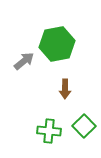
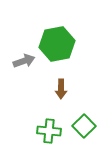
gray arrow: rotated 20 degrees clockwise
brown arrow: moved 4 px left
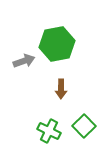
green cross: rotated 20 degrees clockwise
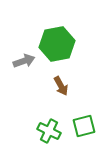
brown arrow: moved 3 px up; rotated 30 degrees counterclockwise
green square: rotated 30 degrees clockwise
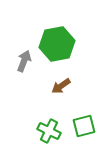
gray arrow: rotated 50 degrees counterclockwise
brown arrow: rotated 84 degrees clockwise
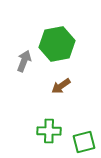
green square: moved 16 px down
green cross: rotated 25 degrees counterclockwise
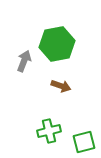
brown arrow: rotated 126 degrees counterclockwise
green cross: rotated 15 degrees counterclockwise
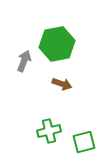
brown arrow: moved 1 px right, 2 px up
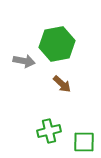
gray arrow: rotated 80 degrees clockwise
brown arrow: rotated 24 degrees clockwise
green square: rotated 15 degrees clockwise
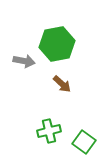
green square: rotated 35 degrees clockwise
